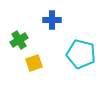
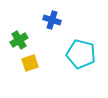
blue cross: rotated 18 degrees clockwise
yellow square: moved 4 px left
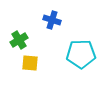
cyan pentagon: rotated 16 degrees counterclockwise
yellow square: rotated 24 degrees clockwise
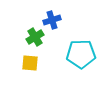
blue cross: rotated 36 degrees counterclockwise
green cross: moved 16 px right, 3 px up
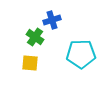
green cross: rotated 24 degrees counterclockwise
